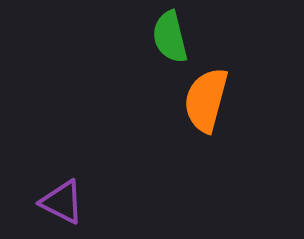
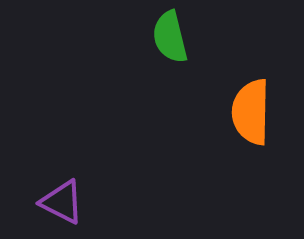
orange semicircle: moved 45 px right, 12 px down; rotated 14 degrees counterclockwise
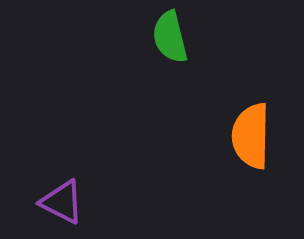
orange semicircle: moved 24 px down
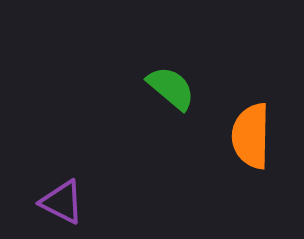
green semicircle: moved 1 px right, 51 px down; rotated 144 degrees clockwise
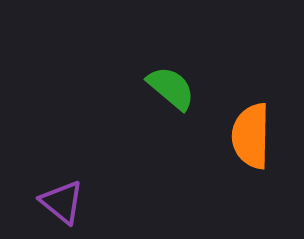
purple triangle: rotated 12 degrees clockwise
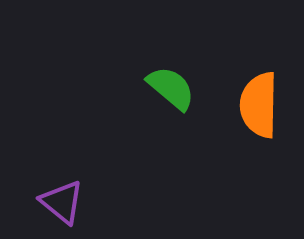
orange semicircle: moved 8 px right, 31 px up
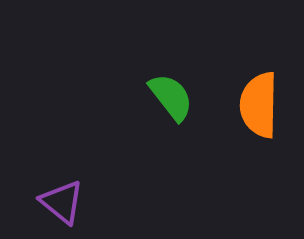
green semicircle: moved 9 px down; rotated 12 degrees clockwise
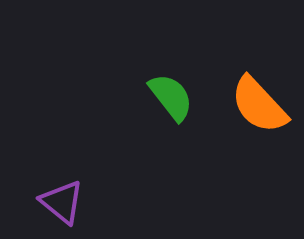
orange semicircle: rotated 44 degrees counterclockwise
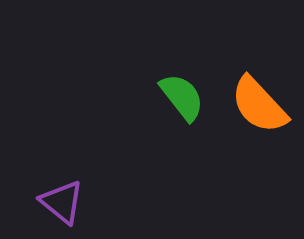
green semicircle: moved 11 px right
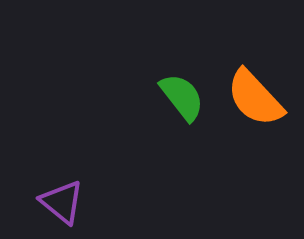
orange semicircle: moved 4 px left, 7 px up
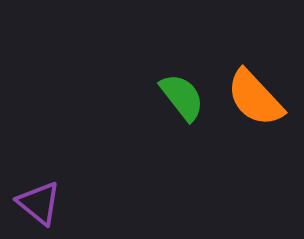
purple triangle: moved 23 px left, 1 px down
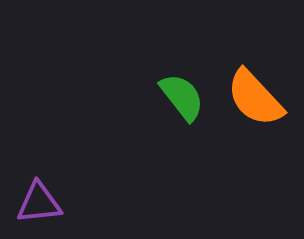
purple triangle: rotated 45 degrees counterclockwise
